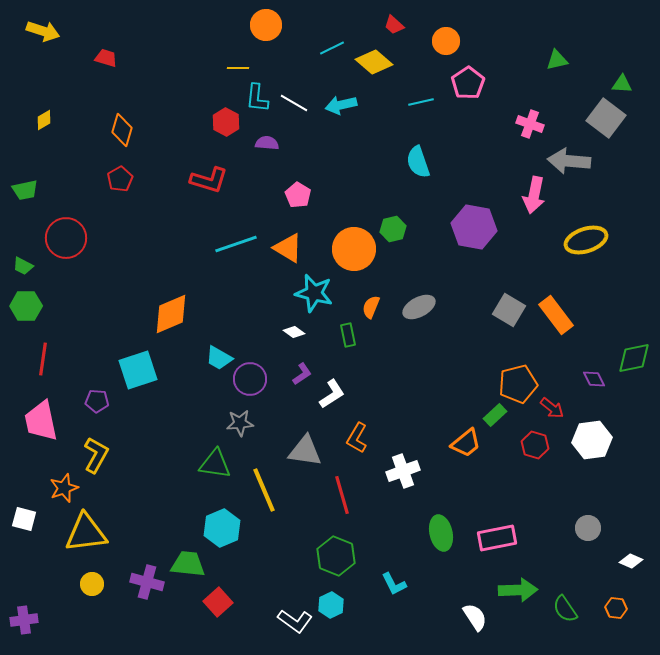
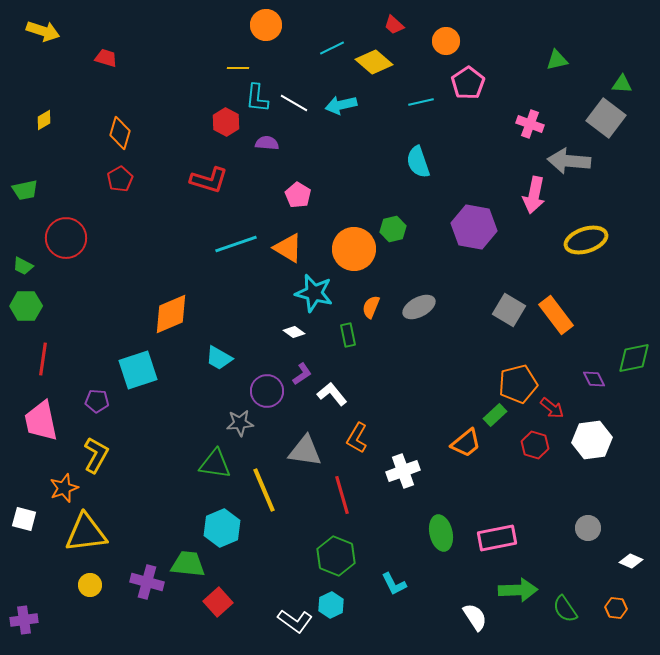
orange diamond at (122, 130): moved 2 px left, 3 px down
purple circle at (250, 379): moved 17 px right, 12 px down
white L-shape at (332, 394): rotated 96 degrees counterclockwise
yellow circle at (92, 584): moved 2 px left, 1 px down
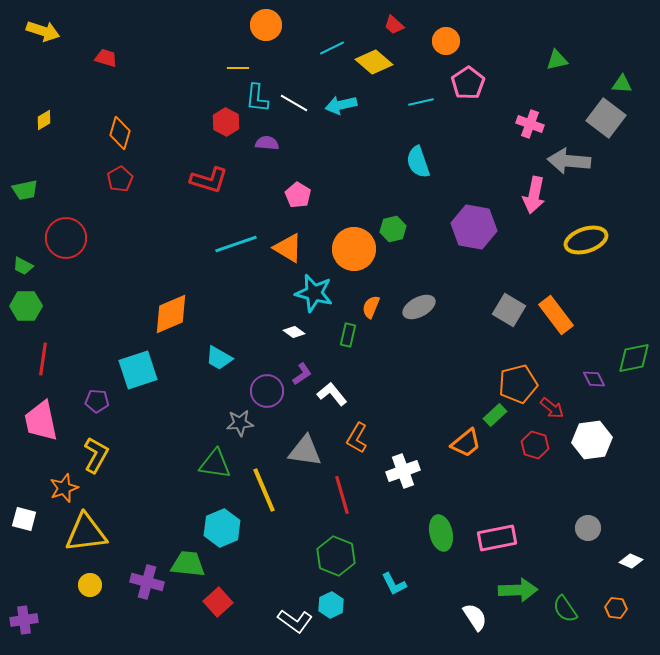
green rectangle at (348, 335): rotated 25 degrees clockwise
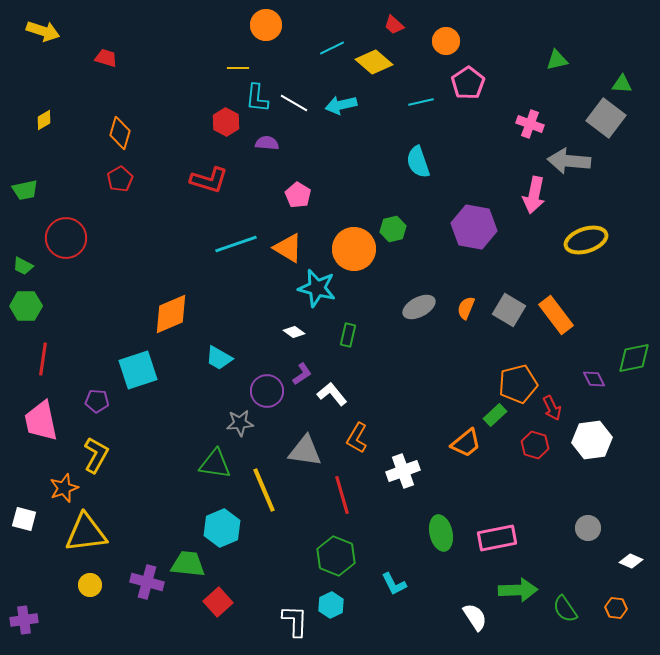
cyan star at (314, 293): moved 3 px right, 5 px up
orange semicircle at (371, 307): moved 95 px right, 1 px down
red arrow at (552, 408): rotated 25 degrees clockwise
white L-shape at (295, 621): rotated 124 degrees counterclockwise
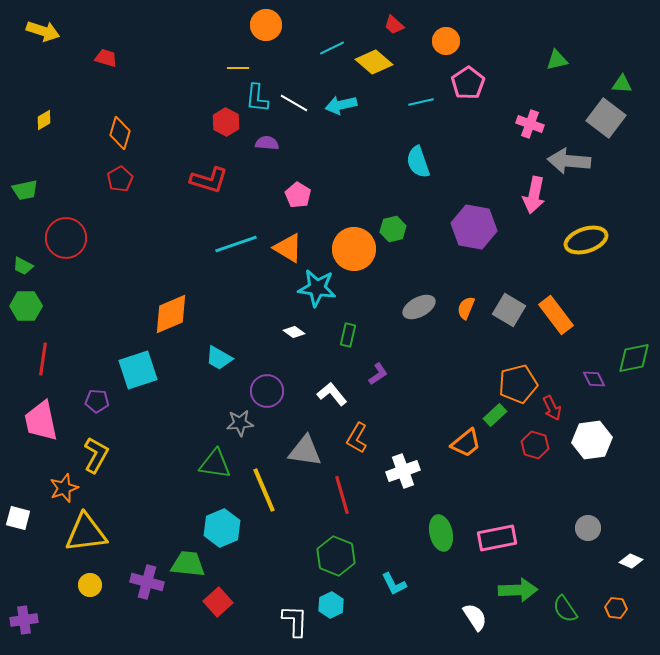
cyan star at (317, 288): rotated 6 degrees counterclockwise
purple L-shape at (302, 374): moved 76 px right
white square at (24, 519): moved 6 px left, 1 px up
